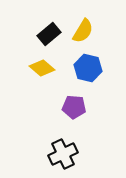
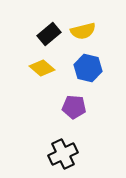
yellow semicircle: rotated 45 degrees clockwise
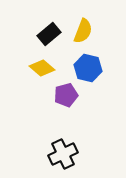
yellow semicircle: rotated 55 degrees counterclockwise
purple pentagon: moved 8 px left, 12 px up; rotated 20 degrees counterclockwise
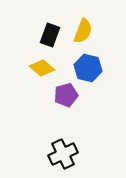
black rectangle: moved 1 px right, 1 px down; rotated 30 degrees counterclockwise
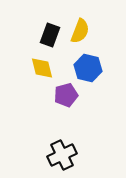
yellow semicircle: moved 3 px left
yellow diamond: rotated 35 degrees clockwise
black cross: moved 1 px left, 1 px down
